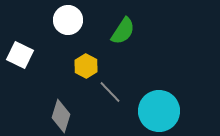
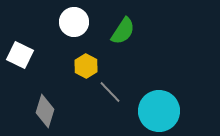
white circle: moved 6 px right, 2 px down
gray diamond: moved 16 px left, 5 px up
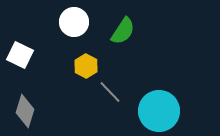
gray diamond: moved 20 px left
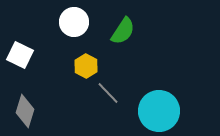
gray line: moved 2 px left, 1 px down
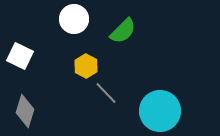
white circle: moved 3 px up
green semicircle: rotated 12 degrees clockwise
white square: moved 1 px down
gray line: moved 2 px left
cyan circle: moved 1 px right
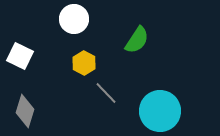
green semicircle: moved 14 px right, 9 px down; rotated 12 degrees counterclockwise
yellow hexagon: moved 2 px left, 3 px up
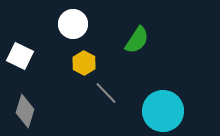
white circle: moved 1 px left, 5 px down
cyan circle: moved 3 px right
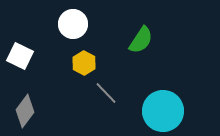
green semicircle: moved 4 px right
gray diamond: rotated 20 degrees clockwise
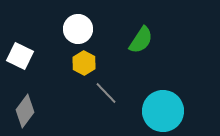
white circle: moved 5 px right, 5 px down
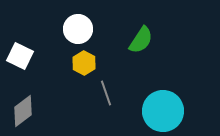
gray line: rotated 25 degrees clockwise
gray diamond: moved 2 px left; rotated 16 degrees clockwise
